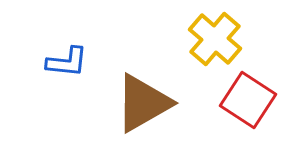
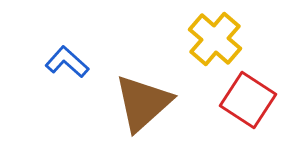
blue L-shape: rotated 144 degrees counterclockwise
brown triangle: rotated 12 degrees counterclockwise
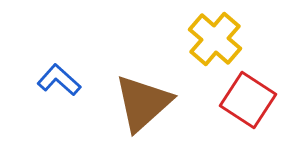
blue L-shape: moved 8 px left, 18 px down
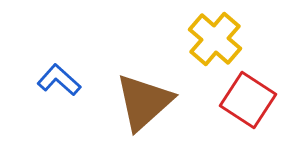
brown triangle: moved 1 px right, 1 px up
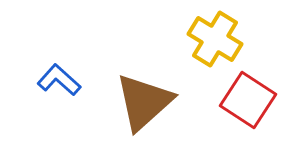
yellow cross: rotated 10 degrees counterclockwise
